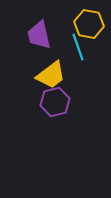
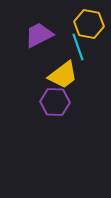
purple trapezoid: rotated 76 degrees clockwise
yellow trapezoid: moved 12 px right
purple hexagon: rotated 16 degrees clockwise
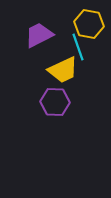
yellow trapezoid: moved 5 px up; rotated 12 degrees clockwise
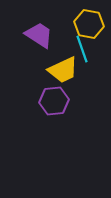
purple trapezoid: rotated 60 degrees clockwise
cyan line: moved 4 px right, 2 px down
purple hexagon: moved 1 px left, 1 px up; rotated 8 degrees counterclockwise
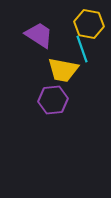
yellow trapezoid: rotated 36 degrees clockwise
purple hexagon: moved 1 px left, 1 px up
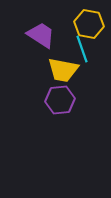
purple trapezoid: moved 2 px right
purple hexagon: moved 7 px right
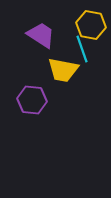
yellow hexagon: moved 2 px right, 1 px down
purple hexagon: moved 28 px left; rotated 12 degrees clockwise
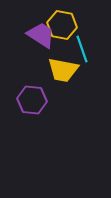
yellow hexagon: moved 29 px left
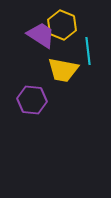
yellow hexagon: rotated 12 degrees clockwise
cyan line: moved 6 px right, 2 px down; rotated 12 degrees clockwise
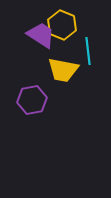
purple hexagon: rotated 16 degrees counterclockwise
